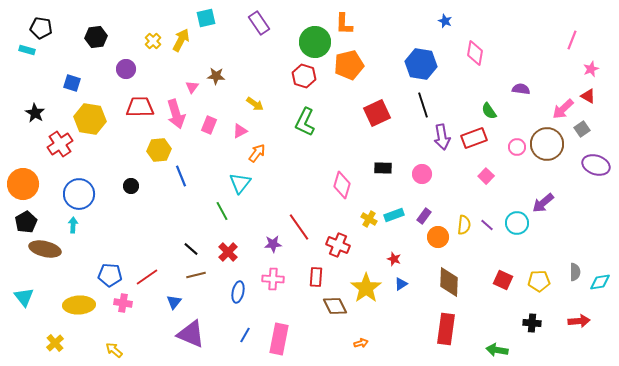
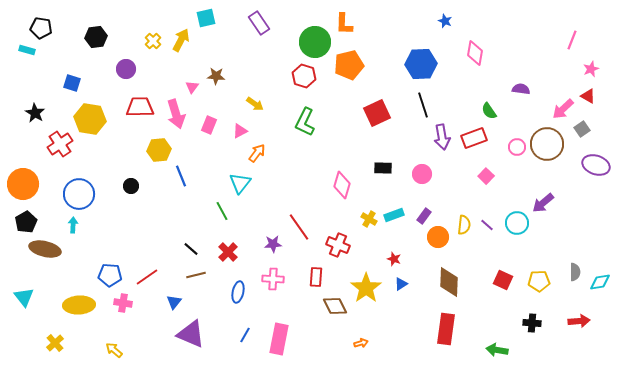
blue hexagon at (421, 64): rotated 12 degrees counterclockwise
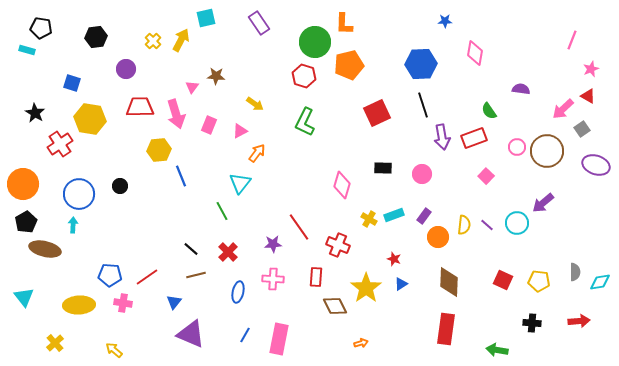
blue star at (445, 21): rotated 24 degrees counterclockwise
brown circle at (547, 144): moved 7 px down
black circle at (131, 186): moved 11 px left
yellow pentagon at (539, 281): rotated 10 degrees clockwise
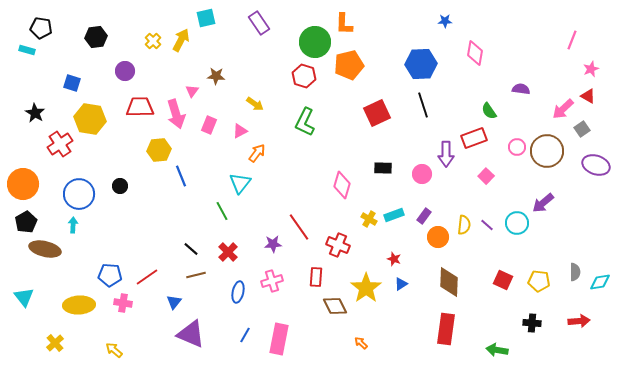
purple circle at (126, 69): moved 1 px left, 2 px down
pink triangle at (192, 87): moved 4 px down
purple arrow at (442, 137): moved 4 px right, 17 px down; rotated 10 degrees clockwise
pink cross at (273, 279): moved 1 px left, 2 px down; rotated 20 degrees counterclockwise
orange arrow at (361, 343): rotated 120 degrees counterclockwise
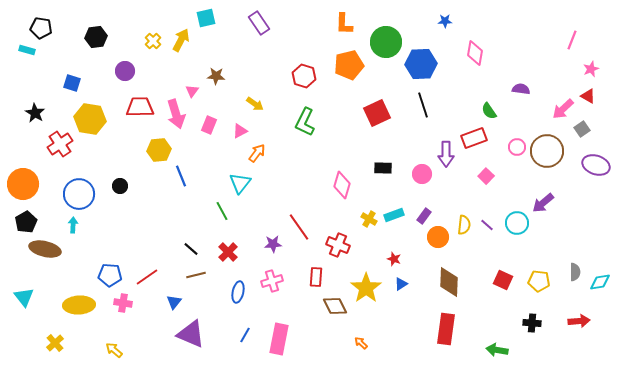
green circle at (315, 42): moved 71 px right
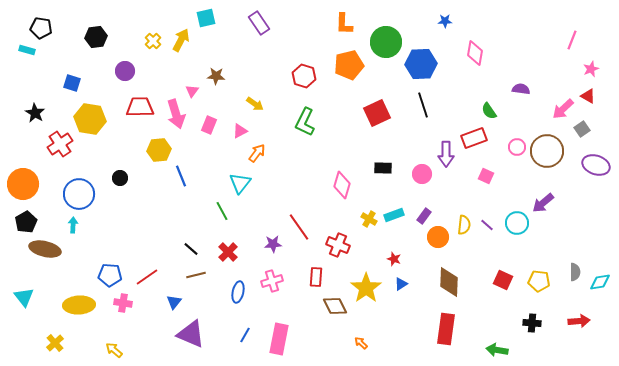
pink square at (486, 176): rotated 21 degrees counterclockwise
black circle at (120, 186): moved 8 px up
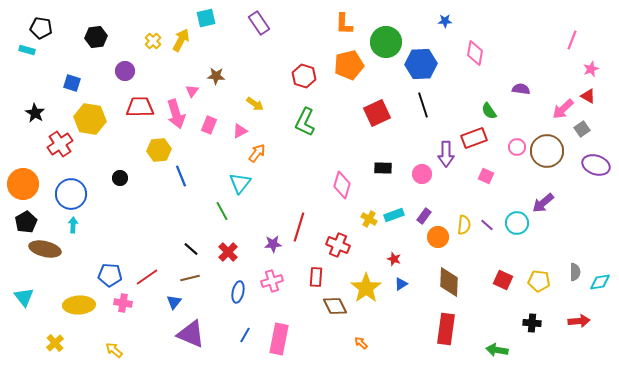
blue circle at (79, 194): moved 8 px left
red line at (299, 227): rotated 52 degrees clockwise
brown line at (196, 275): moved 6 px left, 3 px down
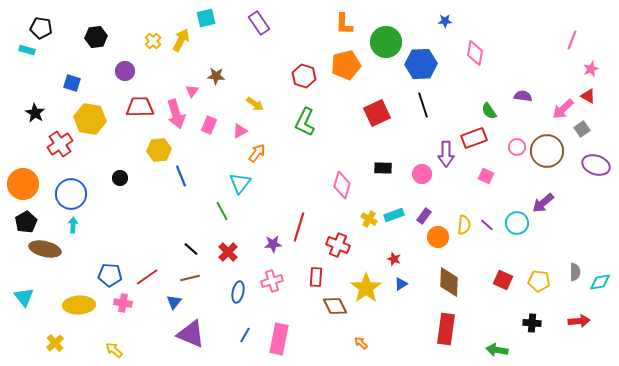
orange pentagon at (349, 65): moved 3 px left
purple semicircle at (521, 89): moved 2 px right, 7 px down
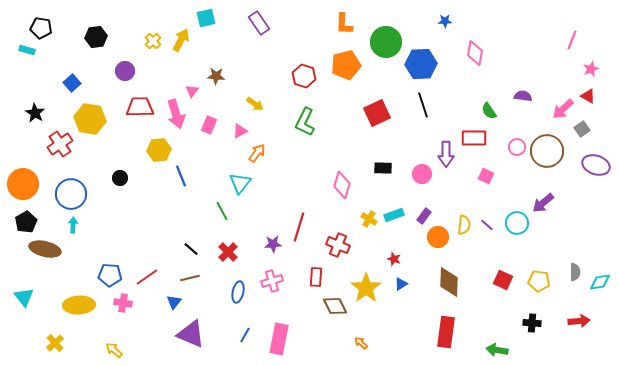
blue square at (72, 83): rotated 30 degrees clockwise
red rectangle at (474, 138): rotated 20 degrees clockwise
red rectangle at (446, 329): moved 3 px down
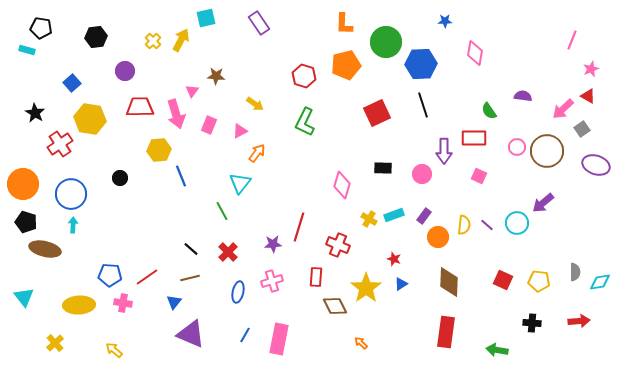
purple arrow at (446, 154): moved 2 px left, 3 px up
pink square at (486, 176): moved 7 px left
black pentagon at (26, 222): rotated 25 degrees counterclockwise
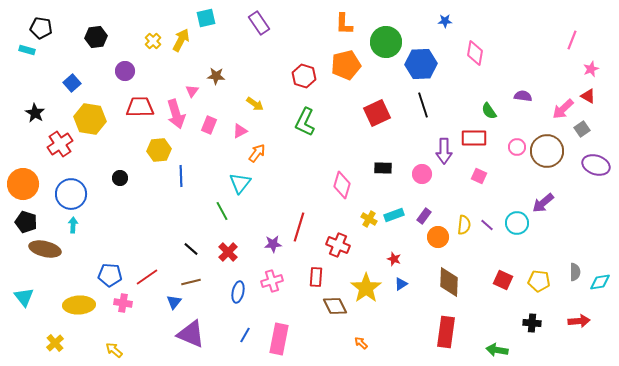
blue line at (181, 176): rotated 20 degrees clockwise
brown line at (190, 278): moved 1 px right, 4 px down
